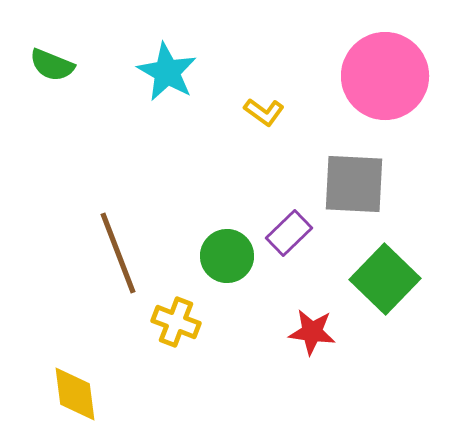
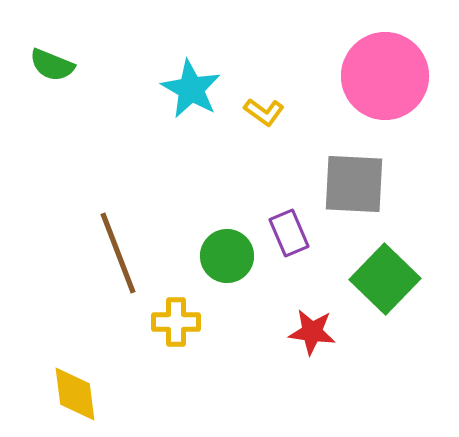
cyan star: moved 24 px right, 17 px down
purple rectangle: rotated 69 degrees counterclockwise
yellow cross: rotated 21 degrees counterclockwise
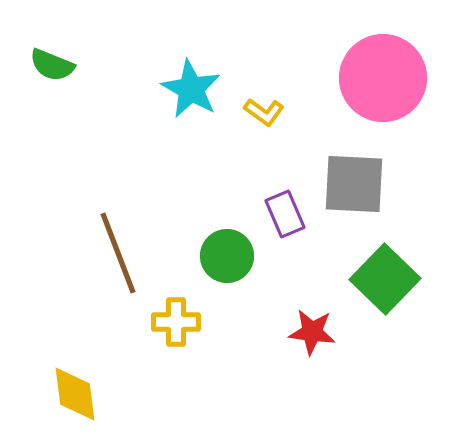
pink circle: moved 2 px left, 2 px down
purple rectangle: moved 4 px left, 19 px up
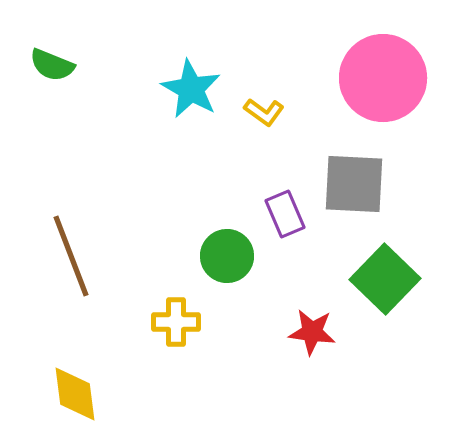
brown line: moved 47 px left, 3 px down
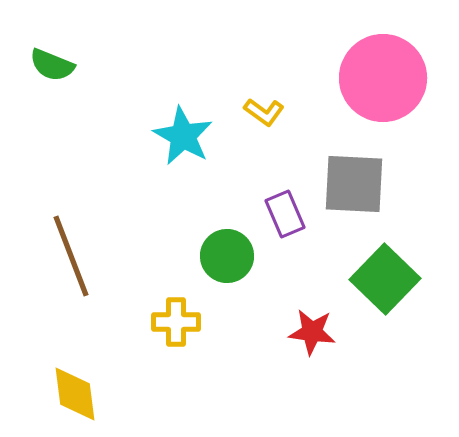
cyan star: moved 8 px left, 47 px down
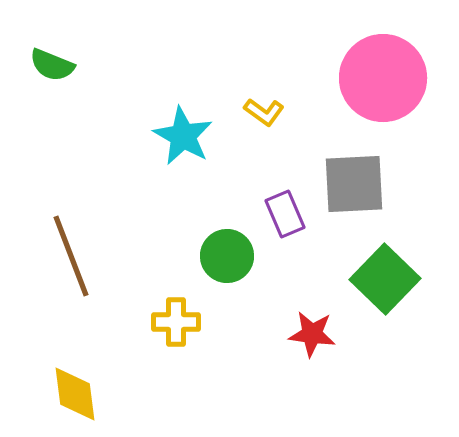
gray square: rotated 6 degrees counterclockwise
red star: moved 2 px down
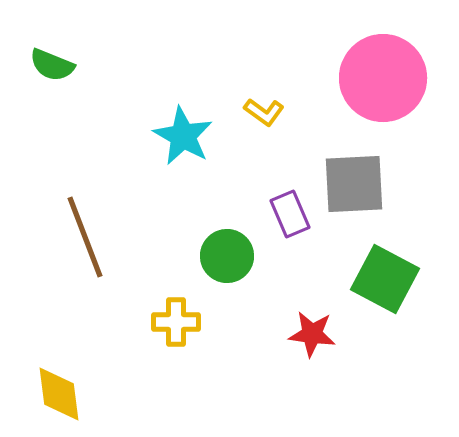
purple rectangle: moved 5 px right
brown line: moved 14 px right, 19 px up
green square: rotated 16 degrees counterclockwise
yellow diamond: moved 16 px left
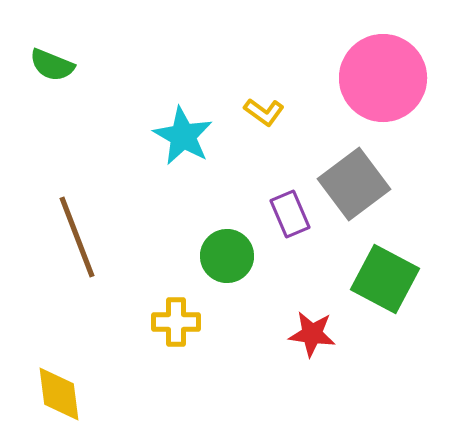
gray square: rotated 34 degrees counterclockwise
brown line: moved 8 px left
